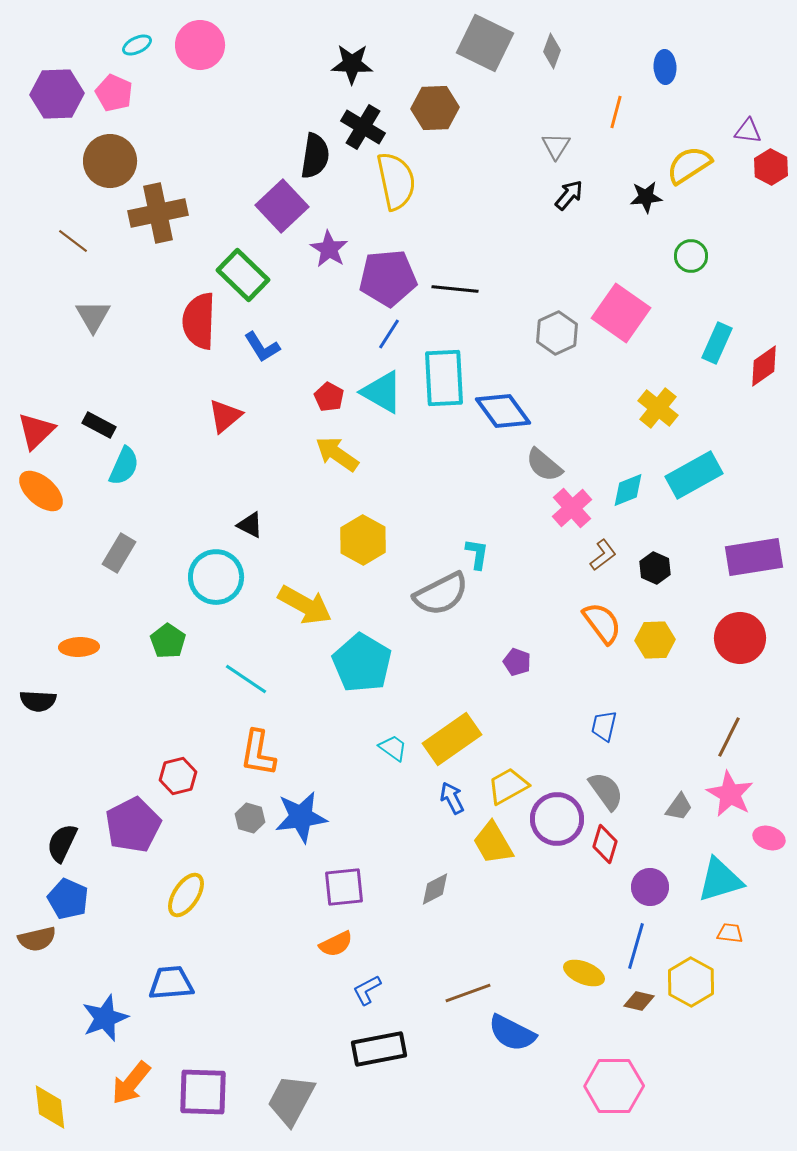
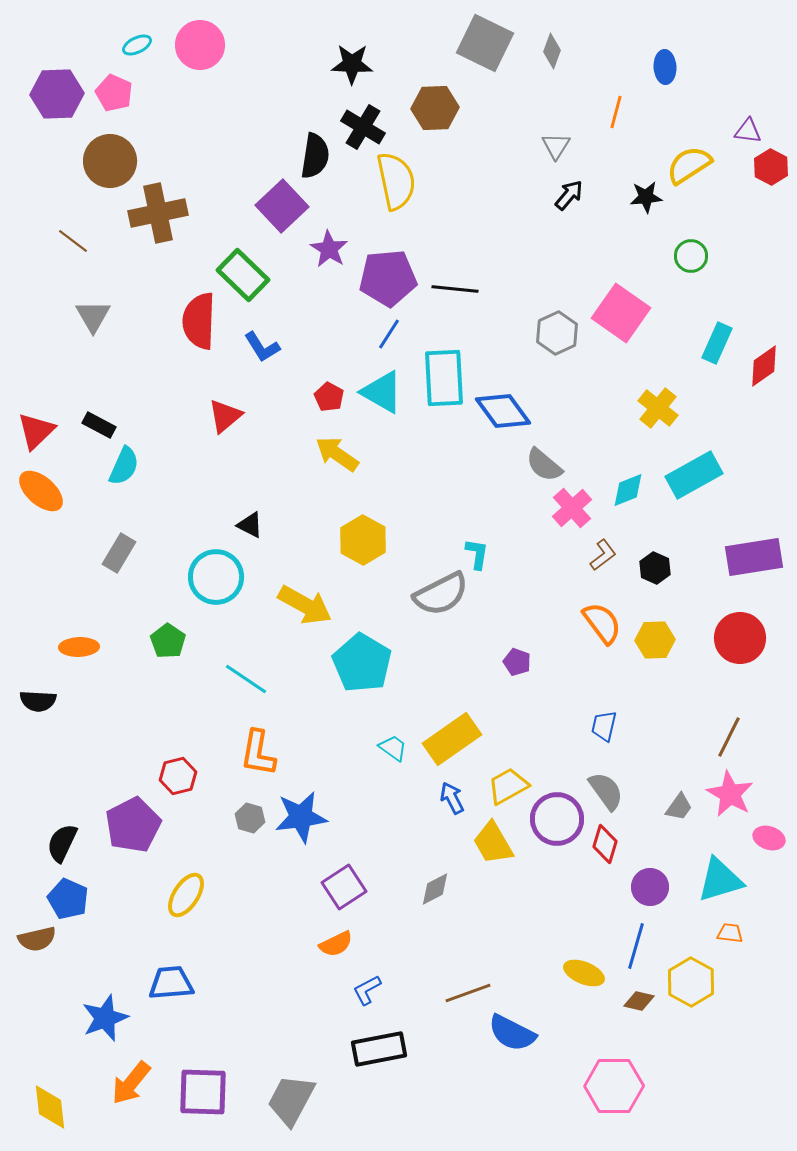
purple square at (344, 887): rotated 27 degrees counterclockwise
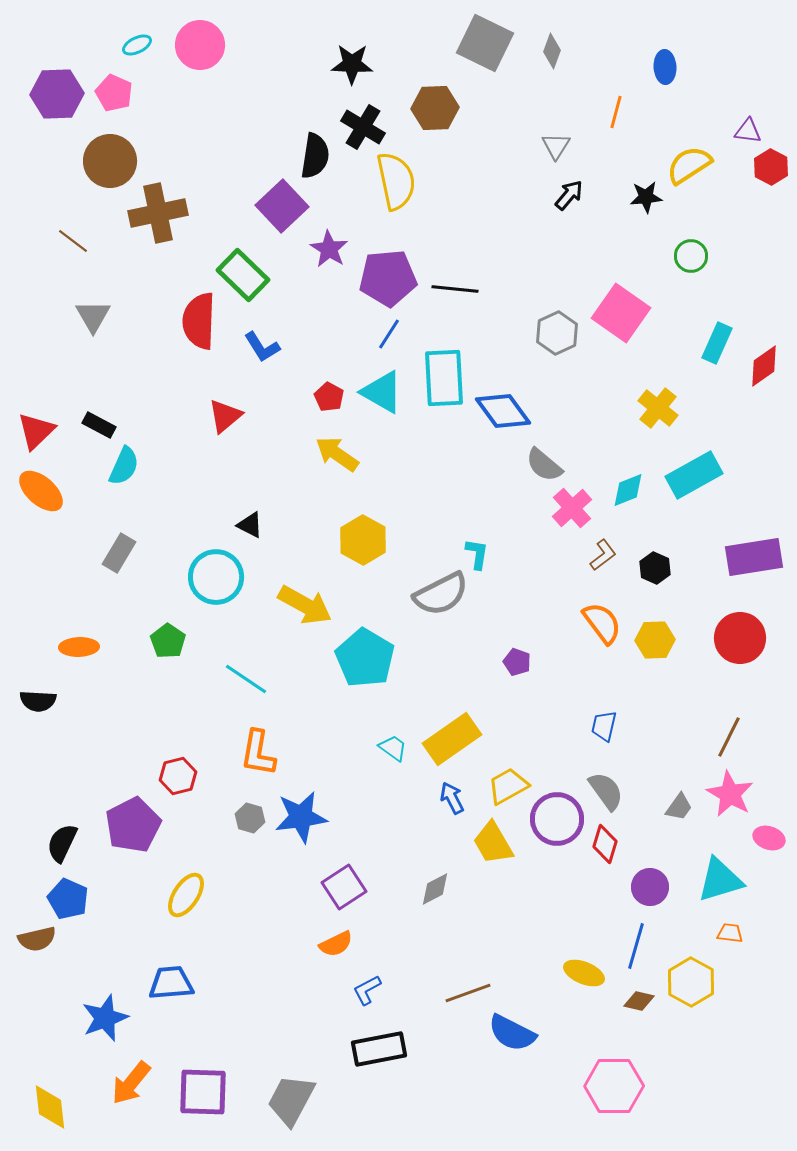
cyan pentagon at (362, 663): moved 3 px right, 5 px up
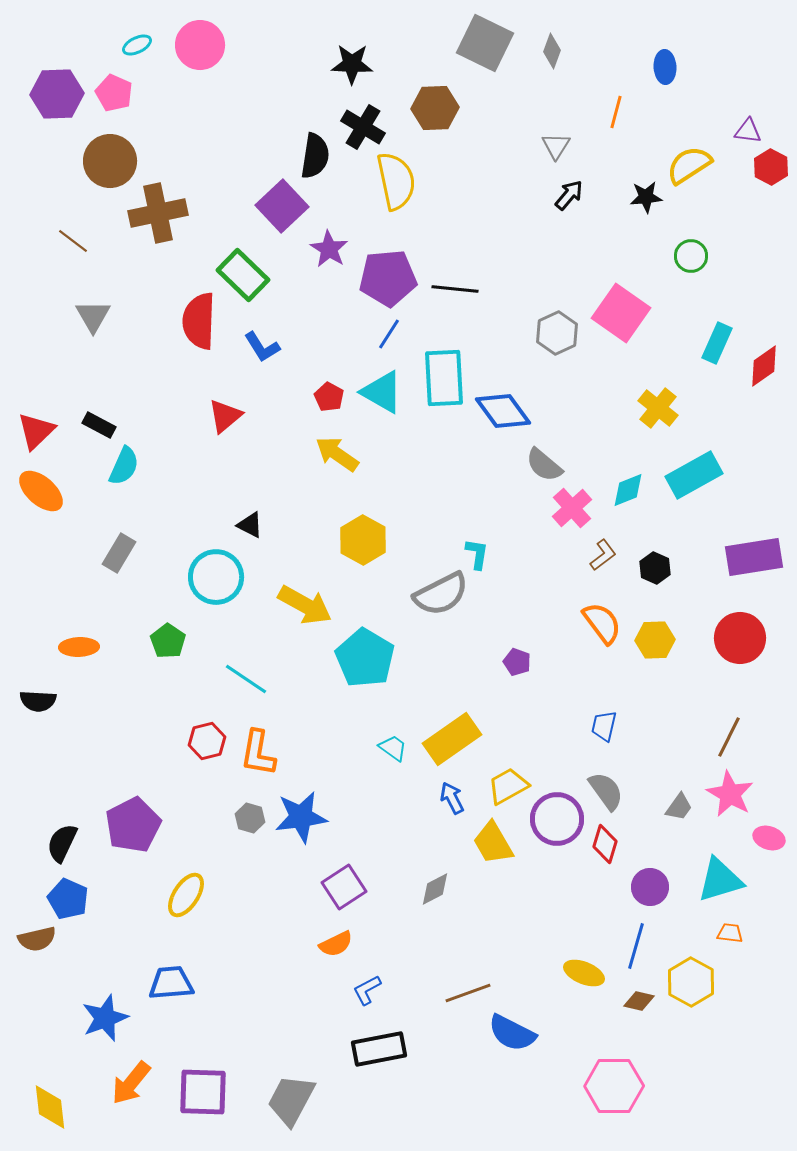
red hexagon at (178, 776): moved 29 px right, 35 px up
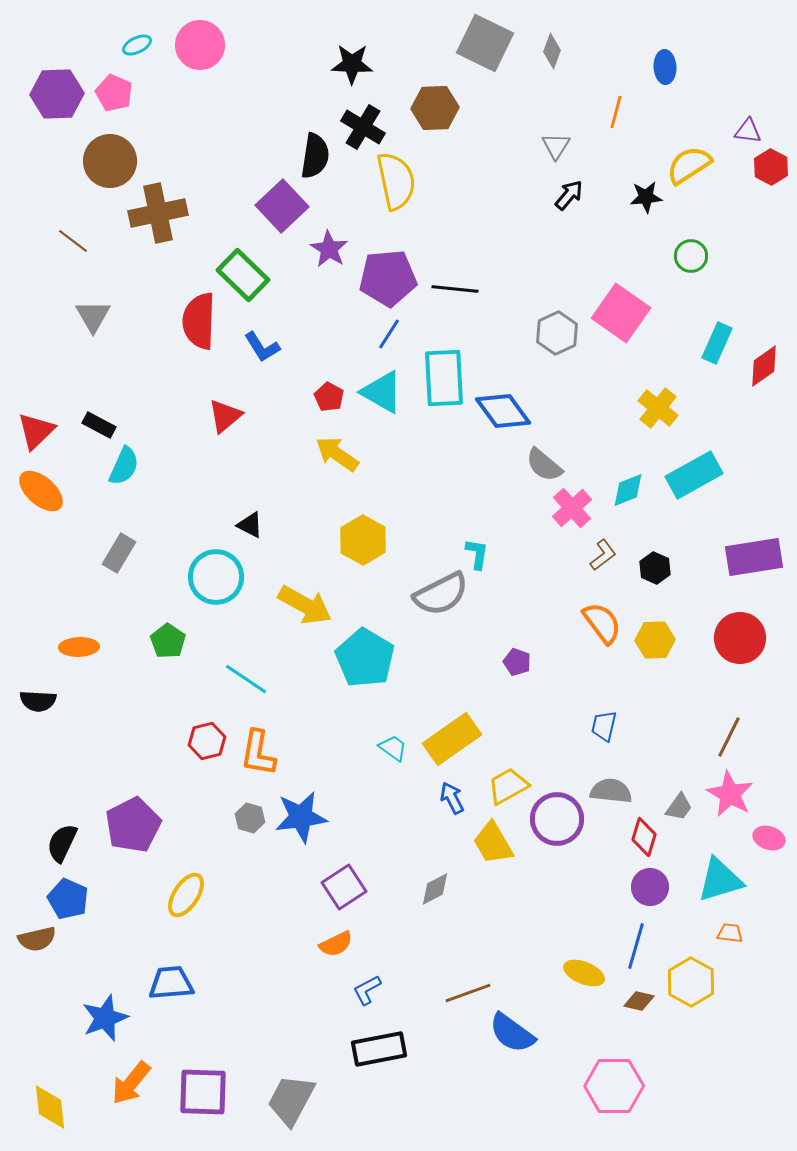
gray semicircle at (606, 791): moved 5 px right; rotated 48 degrees counterclockwise
red diamond at (605, 844): moved 39 px right, 7 px up
blue semicircle at (512, 1033): rotated 9 degrees clockwise
